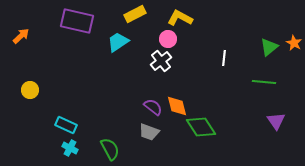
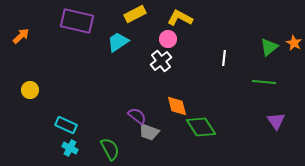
purple semicircle: moved 16 px left, 9 px down
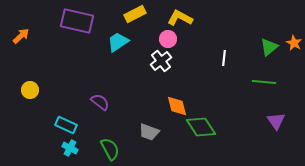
purple semicircle: moved 37 px left, 14 px up
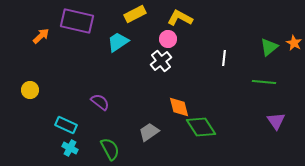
orange arrow: moved 20 px right
orange diamond: moved 2 px right, 1 px down
gray trapezoid: rotated 125 degrees clockwise
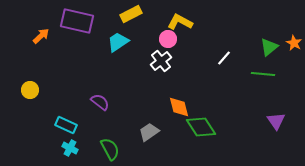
yellow rectangle: moved 4 px left
yellow L-shape: moved 4 px down
white line: rotated 35 degrees clockwise
green line: moved 1 px left, 8 px up
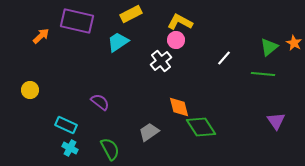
pink circle: moved 8 px right, 1 px down
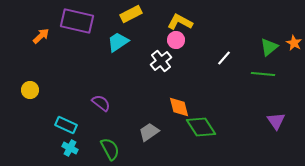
purple semicircle: moved 1 px right, 1 px down
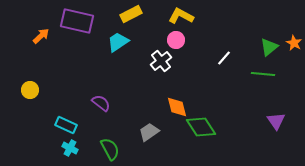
yellow L-shape: moved 1 px right, 6 px up
orange diamond: moved 2 px left
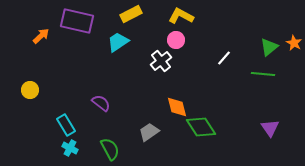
purple triangle: moved 6 px left, 7 px down
cyan rectangle: rotated 35 degrees clockwise
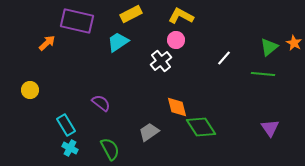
orange arrow: moved 6 px right, 7 px down
